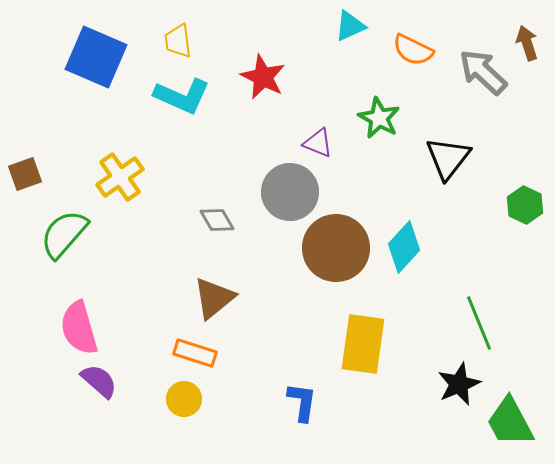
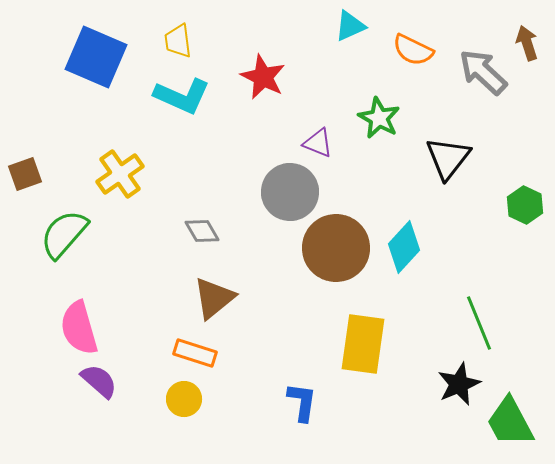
yellow cross: moved 3 px up
gray diamond: moved 15 px left, 11 px down
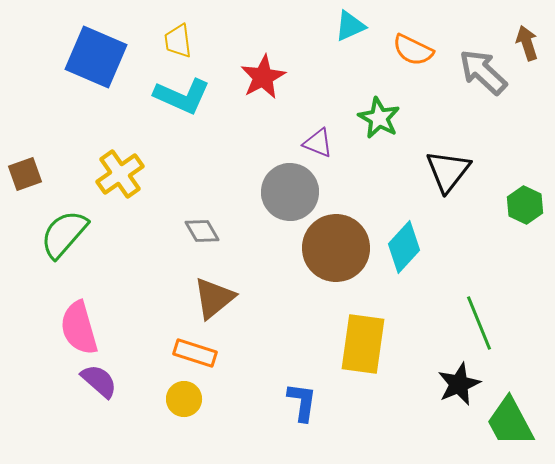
red star: rotated 18 degrees clockwise
black triangle: moved 13 px down
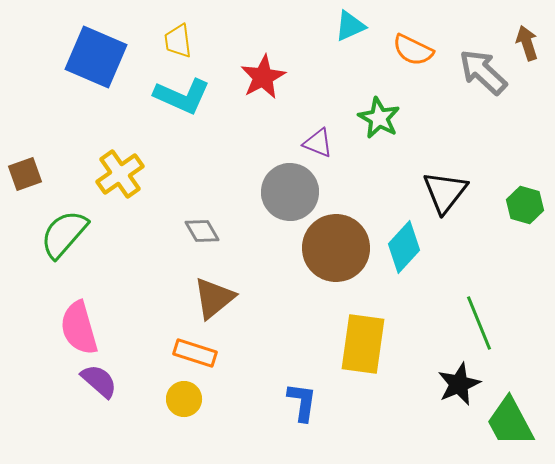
black triangle: moved 3 px left, 21 px down
green hexagon: rotated 9 degrees counterclockwise
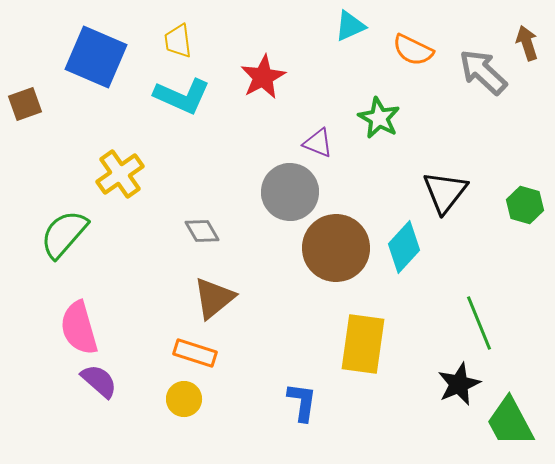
brown square: moved 70 px up
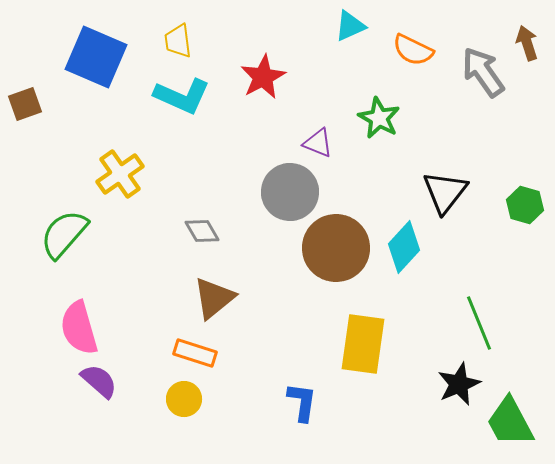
gray arrow: rotated 12 degrees clockwise
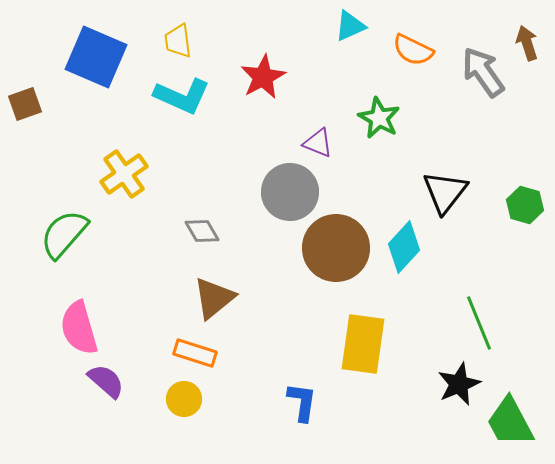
yellow cross: moved 4 px right
purple semicircle: moved 7 px right
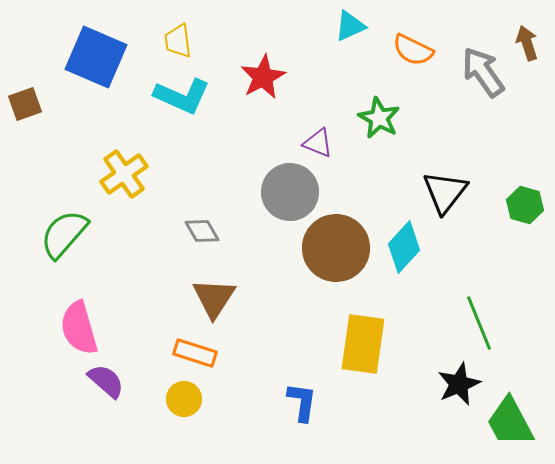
brown triangle: rotated 18 degrees counterclockwise
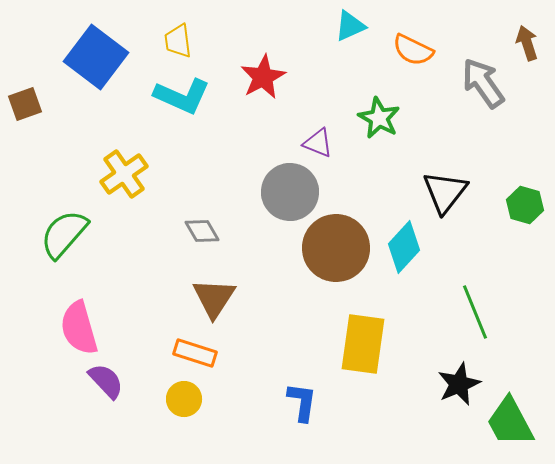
blue square: rotated 14 degrees clockwise
gray arrow: moved 11 px down
green line: moved 4 px left, 11 px up
purple semicircle: rotated 6 degrees clockwise
